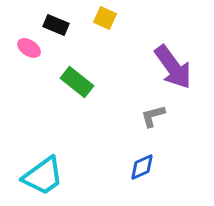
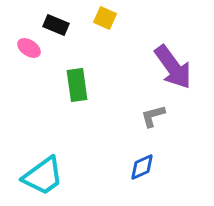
green rectangle: moved 3 px down; rotated 44 degrees clockwise
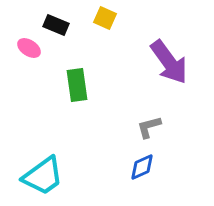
purple arrow: moved 4 px left, 5 px up
gray L-shape: moved 4 px left, 11 px down
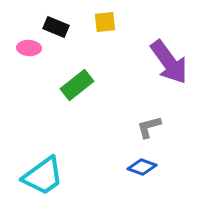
yellow square: moved 4 px down; rotated 30 degrees counterclockwise
black rectangle: moved 2 px down
pink ellipse: rotated 30 degrees counterclockwise
green rectangle: rotated 60 degrees clockwise
blue diamond: rotated 44 degrees clockwise
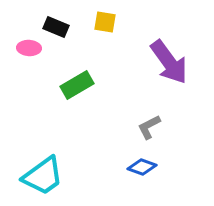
yellow square: rotated 15 degrees clockwise
green rectangle: rotated 8 degrees clockwise
gray L-shape: rotated 12 degrees counterclockwise
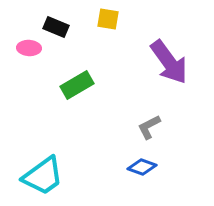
yellow square: moved 3 px right, 3 px up
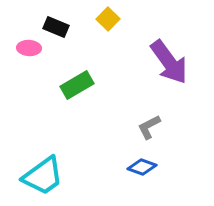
yellow square: rotated 35 degrees clockwise
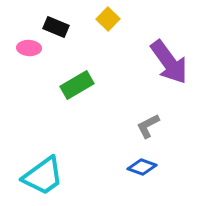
gray L-shape: moved 1 px left, 1 px up
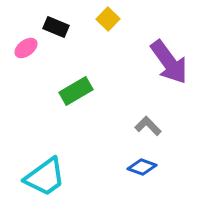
pink ellipse: moved 3 px left; rotated 40 degrees counterclockwise
green rectangle: moved 1 px left, 6 px down
gray L-shape: rotated 72 degrees clockwise
cyan trapezoid: moved 2 px right, 1 px down
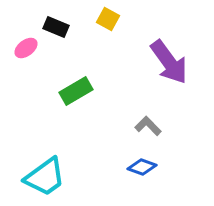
yellow square: rotated 15 degrees counterclockwise
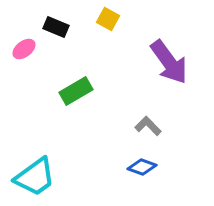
pink ellipse: moved 2 px left, 1 px down
cyan trapezoid: moved 10 px left
